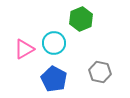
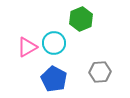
pink triangle: moved 3 px right, 2 px up
gray hexagon: rotated 15 degrees counterclockwise
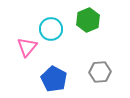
green hexagon: moved 7 px right, 1 px down
cyan circle: moved 3 px left, 14 px up
pink triangle: rotated 20 degrees counterclockwise
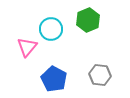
gray hexagon: moved 3 px down; rotated 10 degrees clockwise
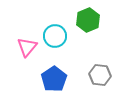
cyan circle: moved 4 px right, 7 px down
blue pentagon: rotated 10 degrees clockwise
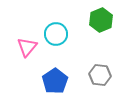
green hexagon: moved 13 px right
cyan circle: moved 1 px right, 2 px up
blue pentagon: moved 1 px right, 2 px down
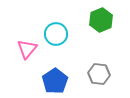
pink triangle: moved 2 px down
gray hexagon: moved 1 px left, 1 px up
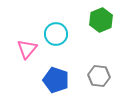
gray hexagon: moved 2 px down
blue pentagon: moved 1 px right, 1 px up; rotated 20 degrees counterclockwise
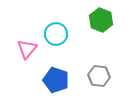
green hexagon: rotated 15 degrees counterclockwise
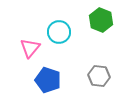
cyan circle: moved 3 px right, 2 px up
pink triangle: moved 3 px right, 1 px up
blue pentagon: moved 8 px left
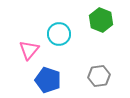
cyan circle: moved 2 px down
pink triangle: moved 1 px left, 2 px down
gray hexagon: rotated 15 degrees counterclockwise
